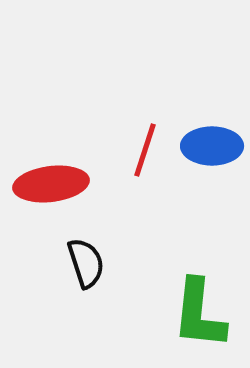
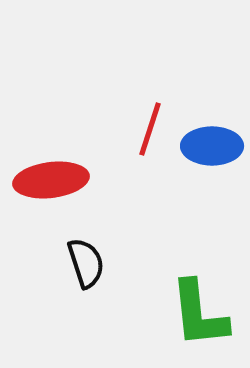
red line: moved 5 px right, 21 px up
red ellipse: moved 4 px up
green L-shape: rotated 12 degrees counterclockwise
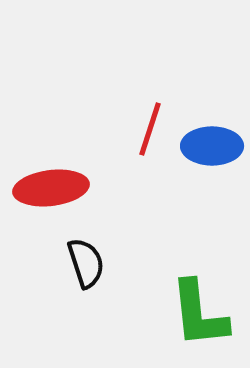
red ellipse: moved 8 px down
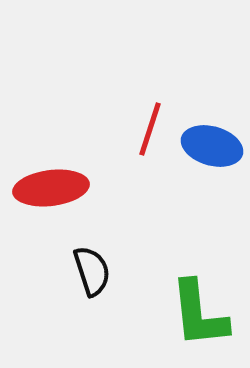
blue ellipse: rotated 16 degrees clockwise
black semicircle: moved 6 px right, 8 px down
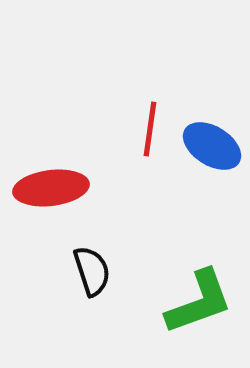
red line: rotated 10 degrees counterclockwise
blue ellipse: rotated 16 degrees clockwise
green L-shape: moved 12 px up; rotated 104 degrees counterclockwise
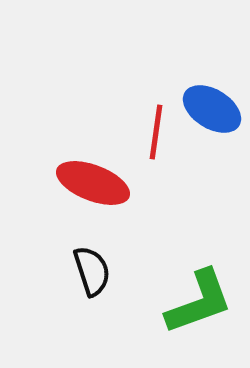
red line: moved 6 px right, 3 px down
blue ellipse: moved 37 px up
red ellipse: moved 42 px right, 5 px up; rotated 28 degrees clockwise
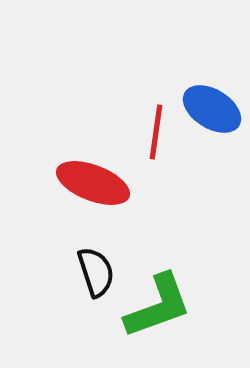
black semicircle: moved 4 px right, 1 px down
green L-shape: moved 41 px left, 4 px down
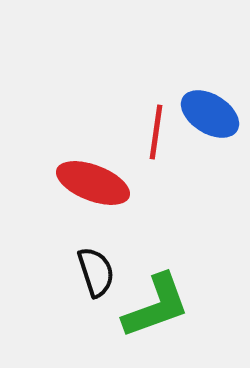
blue ellipse: moved 2 px left, 5 px down
green L-shape: moved 2 px left
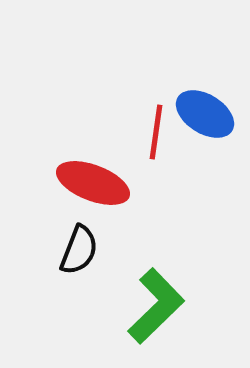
blue ellipse: moved 5 px left
black semicircle: moved 17 px left, 22 px up; rotated 39 degrees clockwise
green L-shape: rotated 24 degrees counterclockwise
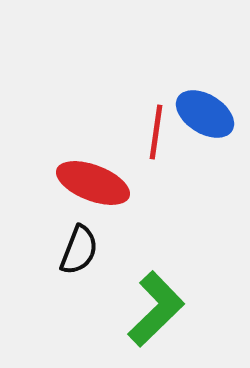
green L-shape: moved 3 px down
